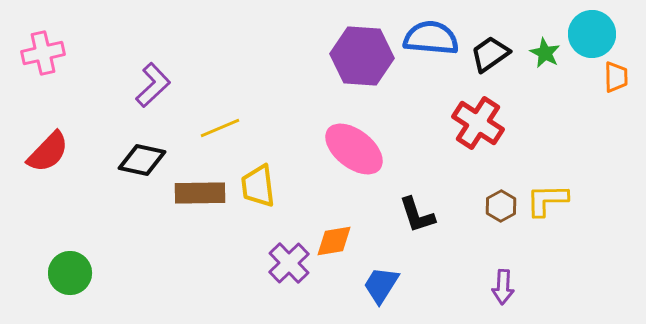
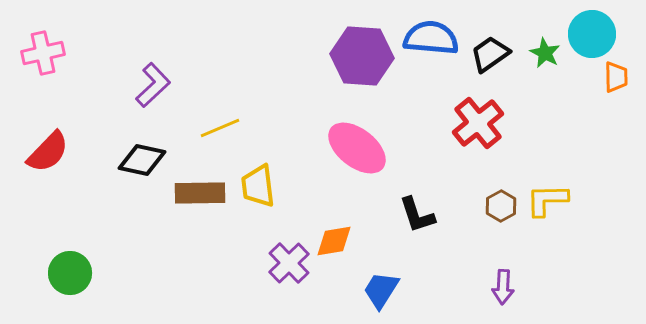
red cross: rotated 18 degrees clockwise
pink ellipse: moved 3 px right, 1 px up
blue trapezoid: moved 5 px down
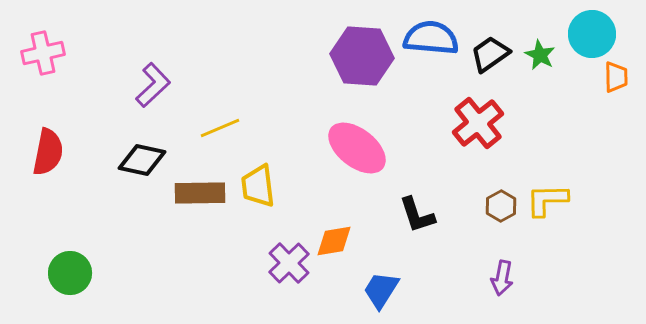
green star: moved 5 px left, 2 px down
red semicircle: rotated 33 degrees counterclockwise
purple arrow: moved 1 px left, 9 px up; rotated 8 degrees clockwise
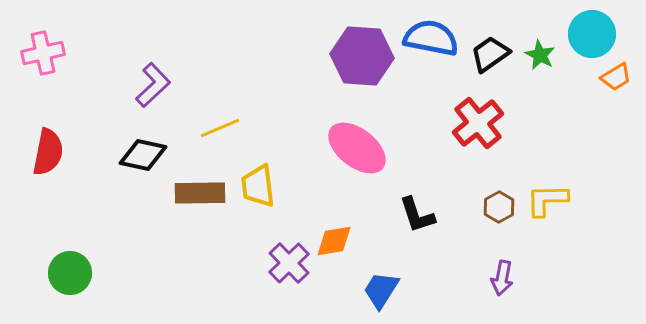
blue semicircle: rotated 6 degrees clockwise
orange trapezoid: rotated 60 degrees clockwise
black diamond: moved 1 px right, 5 px up
brown hexagon: moved 2 px left, 1 px down
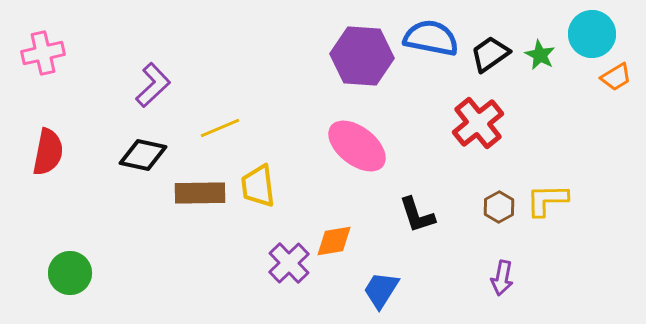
pink ellipse: moved 2 px up
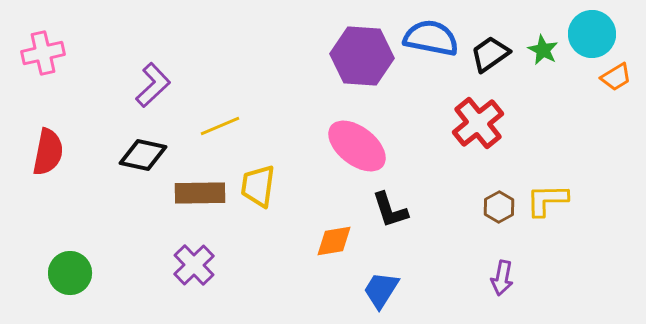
green star: moved 3 px right, 5 px up
yellow line: moved 2 px up
yellow trapezoid: rotated 15 degrees clockwise
black L-shape: moved 27 px left, 5 px up
purple cross: moved 95 px left, 2 px down
